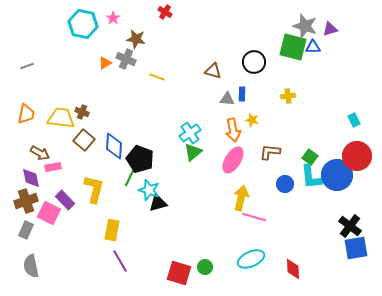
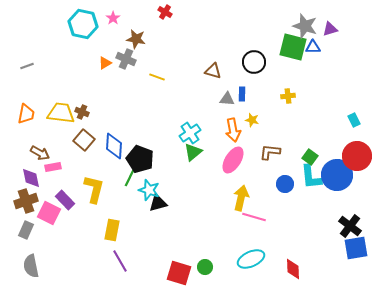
yellow trapezoid at (61, 118): moved 5 px up
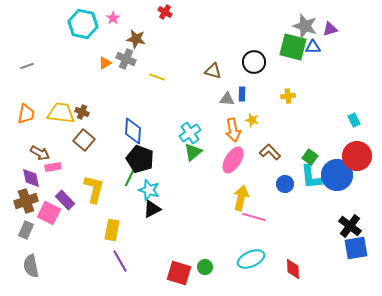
blue diamond at (114, 146): moved 19 px right, 15 px up
brown L-shape at (270, 152): rotated 40 degrees clockwise
black triangle at (158, 203): moved 6 px left, 6 px down; rotated 12 degrees counterclockwise
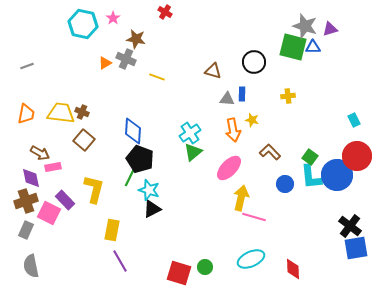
pink ellipse at (233, 160): moved 4 px left, 8 px down; rotated 12 degrees clockwise
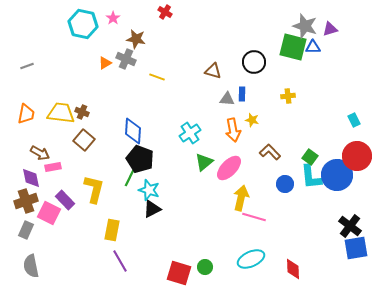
green triangle at (193, 152): moved 11 px right, 10 px down
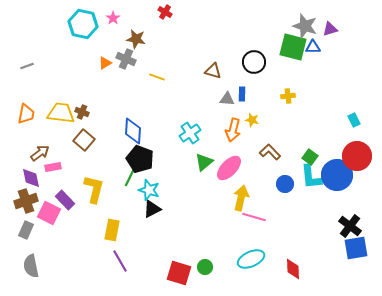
orange arrow at (233, 130): rotated 25 degrees clockwise
brown arrow at (40, 153): rotated 66 degrees counterclockwise
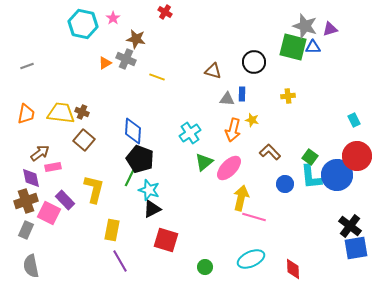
red square at (179, 273): moved 13 px left, 33 px up
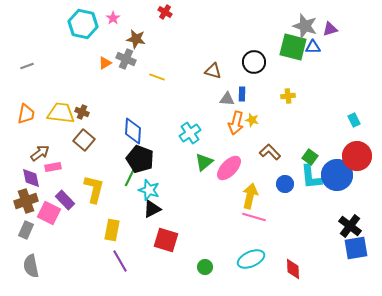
orange arrow at (233, 130): moved 3 px right, 7 px up
yellow arrow at (241, 198): moved 9 px right, 2 px up
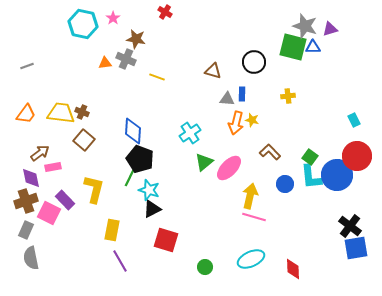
orange triangle at (105, 63): rotated 24 degrees clockwise
orange trapezoid at (26, 114): rotated 25 degrees clockwise
gray semicircle at (31, 266): moved 8 px up
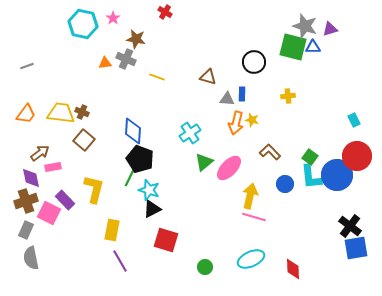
brown triangle at (213, 71): moved 5 px left, 6 px down
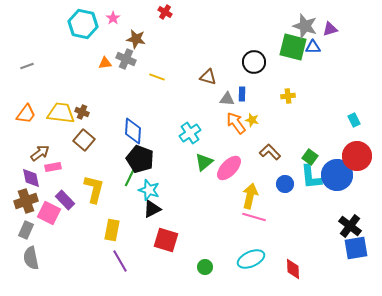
orange arrow at (236, 123): rotated 130 degrees clockwise
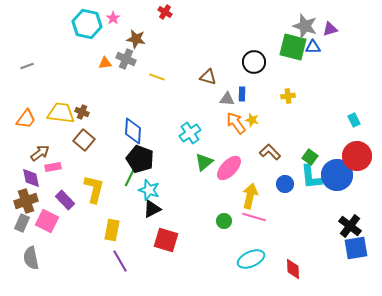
cyan hexagon at (83, 24): moved 4 px right
orange trapezoid at (26, 114): moved 5 px down
pink square at (49, 213): moved 2 px left, 8 px down
gray rectangle at (26, 230): moved 4 px left, 7 px up
green circle at (205, 267): moved 19 px right, 46 px up
